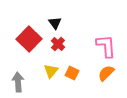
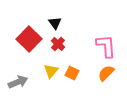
gray arrow: rotated 72 degrees clockwise
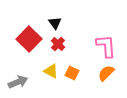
yellow triangle: rotated 42 degrees counterclockwise
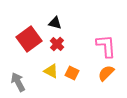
black triangle: rotated 40 degrees counterclockwise
red square: rotated 10 degrees clockwise
red cross: moved 1 px left
gray arrow: rotated 96 degrees counterclockwise
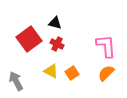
red cross: rotated 16 degrees counterclockwise
orange square: rotated 32 degrees clockwise
gray arrow: moved 2 px left, 1 px up
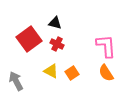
orange semicircle: rotated 78 degrees counterclockwise
